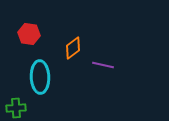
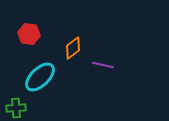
cyan ellipse: rotated 48 degrees clockwise
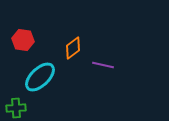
red hexagon: moved 6 px left, 6 px down
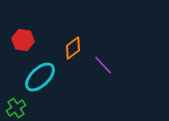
purple line: rotated 35 degrees clockwise
green cross: rotated 30 degrees counterclockwise
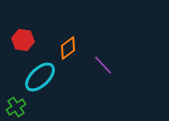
orange diamond: moved 5 px left
green cross: moved 1 px up
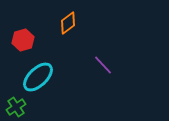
red hexagon: rotated 25 degrees counterclockwise
orange diamond: moved 25 px up
cyan ellipse: moved 2 px left
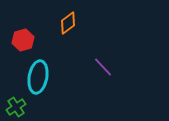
purple line: moved 2 px down
cyan ellipse: rotated 36 degrees counterclockwise
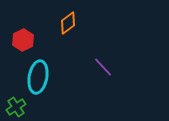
red hexagon: rotated 10 degrees counterclockwise
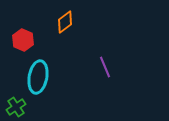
orange diamond: moved 3 px left, 1 px up
red hexagon: rotated 10 degrees counterclockwise
purple line: moved 2 px right; rotated 20 degrees clockwise
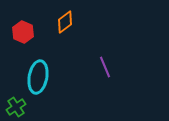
red hexagon: moved 8 px up
